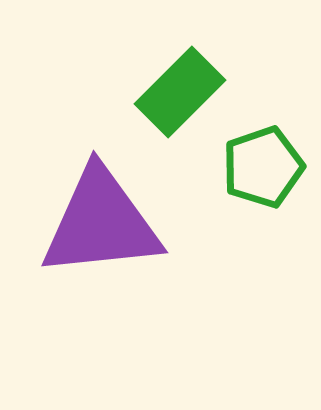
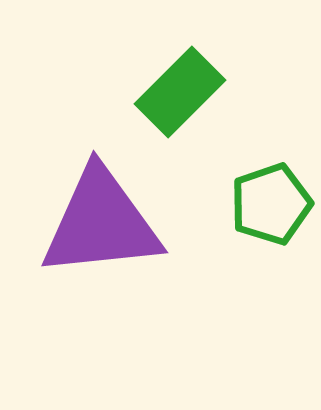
green pentagon: moved 8 px right, 37 px down
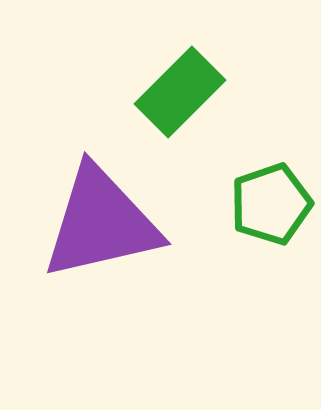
purple triangle: rotated 7 degrees counterclockwise
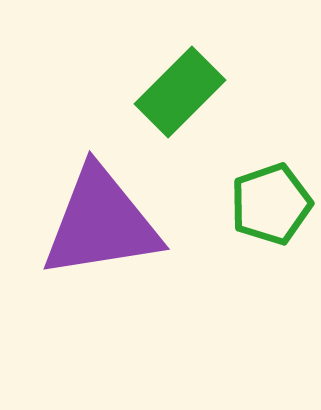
purple triangle: rotated 4 degrees clockwise
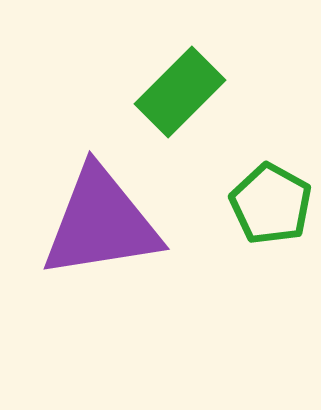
green pentagon: rotated 24 degrees counterclockwise
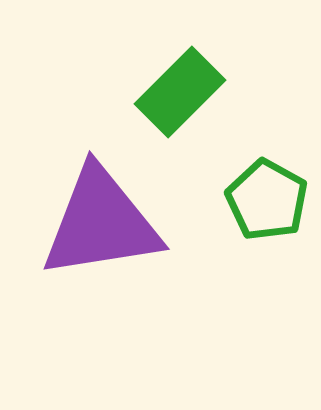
green pentagon: moved 4 px left, 4 px up
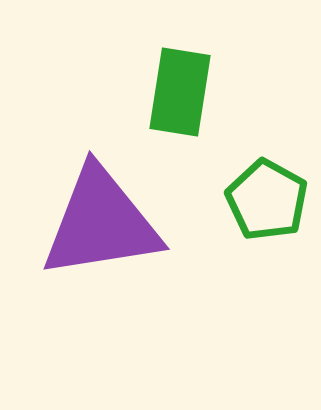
green rectangle: rotated 36 degrees counterclockwise
